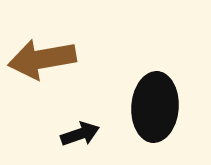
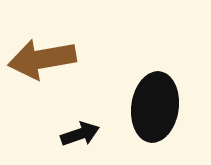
black ellipse: rotated 4 degrees clockwise
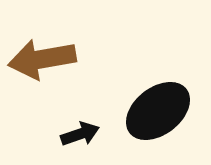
black ellipse: moved 3 px right, 4 px down; rotated 44 degrees clockwise
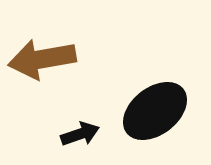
black ellipse: moved 3 px left
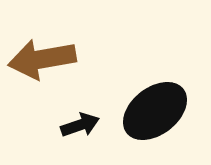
black arrow: moved 9 px up
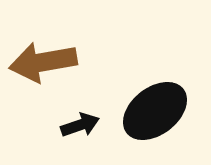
brown arrow: moved 1 px right, 3 px down
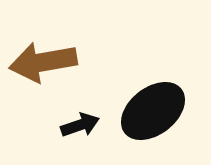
black ellipse: moved 2 px left
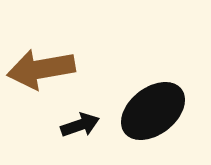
brown arrow: moved 2 px left, 7 px down
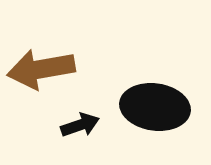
black ellipse: moved 2 px right, 4 px up; rotated 46 degrees clockwise
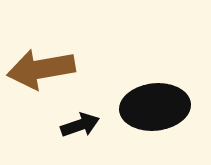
black ellipse: rotated 14 degrees counterclockwise
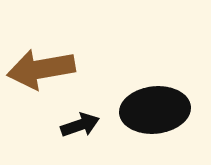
black ellipse: moved 3 px down
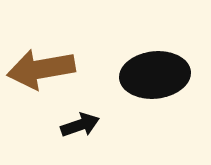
black ellipse: moved 35 px up
